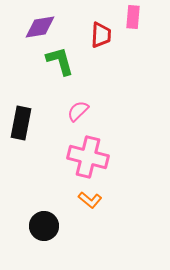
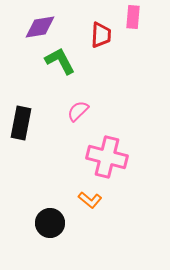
green L-shape: rotated 12 degrees counterclockwise
pink cross: moved 19 px right
black circle: moved 6 px right, 3 px up
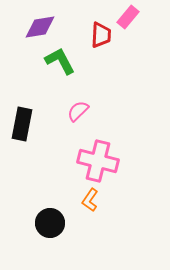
pink rectangle: moved 5 px left; rotated 35 degrees clockwise
black rectangle: moved 1 px right, 1 px down
pink cross: moved 9 px left, 4 px down
orange L-shape: rotated 85 degrees clockwise
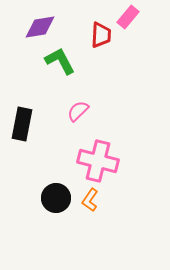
black circle: moved 6 px right, 25 px up
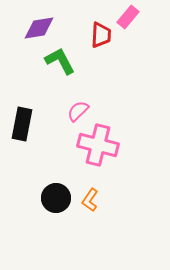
purple diamond: moved 1 px left, 1 px down
pink cross: moved 16 px up
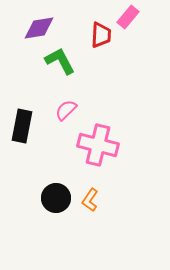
pink semicircle: moved 12 px left, 1 px up
black rectangle: moved 2 px down
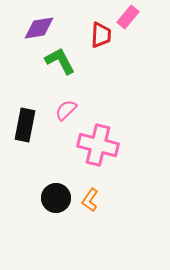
black rectangle: moved 3 px right, 1 px up
